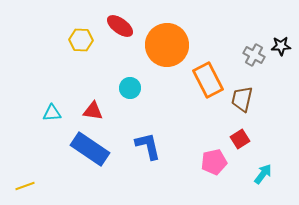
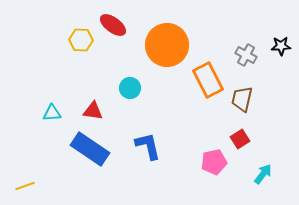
red ellipse: moved 7 px left, 1 px up
gray cross: moved 8 px left
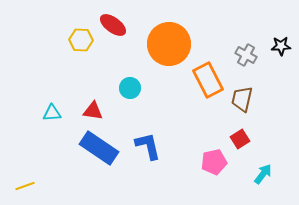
orange circle: moved 2 px right, 1 px up
blue rectangle: moved 9 px right, 1 px up
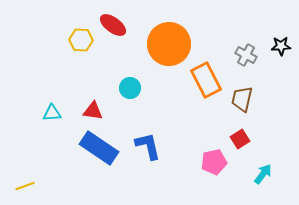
orange rectangle: moved 2 px left
